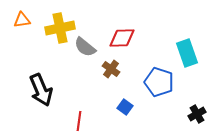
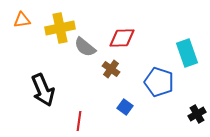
black arrow: moved 2 px right
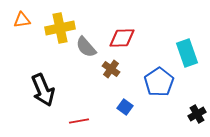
gray semicircle: moved 1 px right; rotated 10 degrees clockwise
blue pentagon: rotated 20 degrees clockwise
red line: rotated 72 degrees clockwise
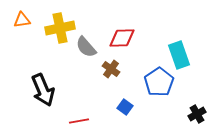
cyan rectangle: moved 8 px left, 2 px down
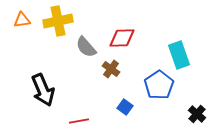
yellow cross: moved 2 px left, 7 px up
blue pentagon: moved 3 px down
black cross: rotated 18 degrees counterclockwise
